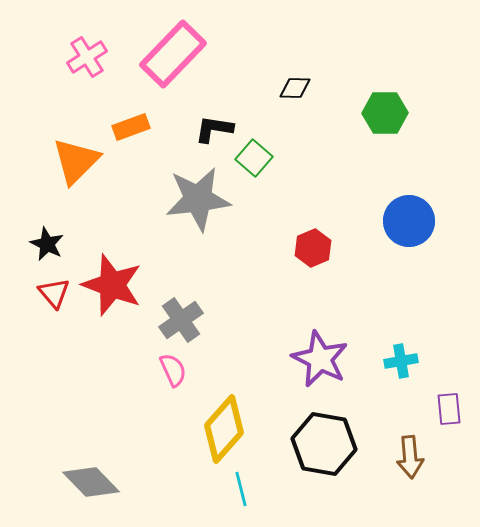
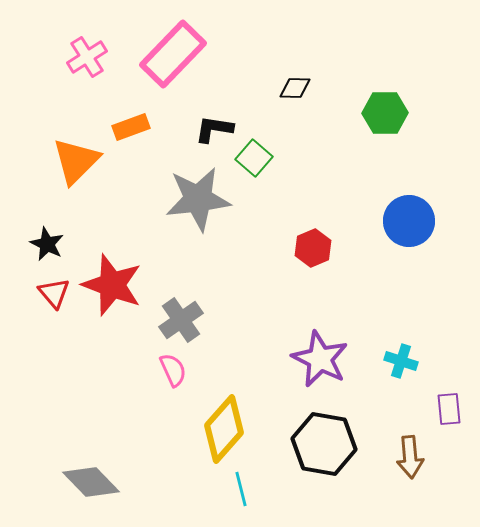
cyan cross: rotated 28 degrees clockwise
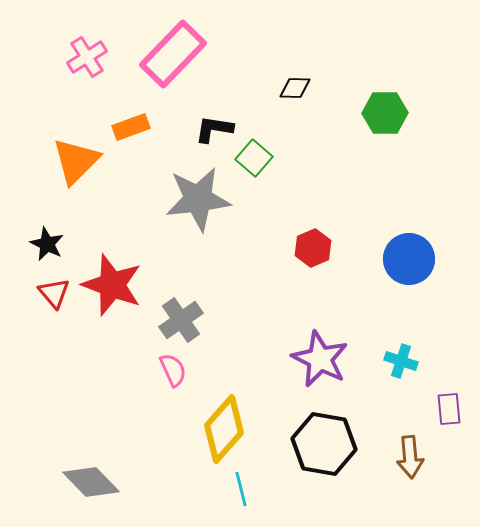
blue circle: moved 38 px down
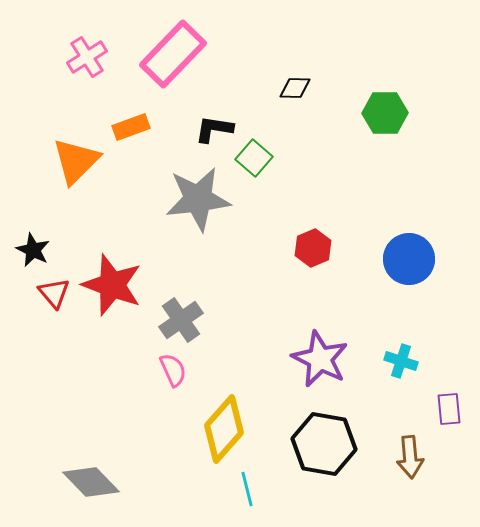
black star: moved 14 px left, 6 px down
cyan line: moved 6 px right
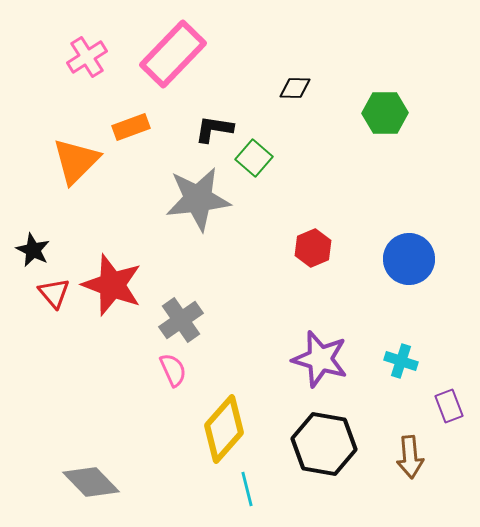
purple star: rotated 10 degrees counterclockwise
purple rectangle: moved 3 px up; rotated 16 degrees counterclockwise
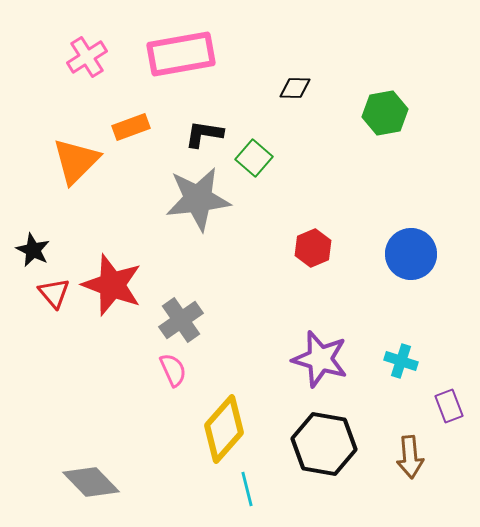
pink rectangle: moved 8 px right; rotated 36 degrees clockwise
green hexagon: rotated 9 degrees counterclockwise
black L-shape: moved 10 px left, 5 px down
blue circle: moved 2 px right, 5 px up
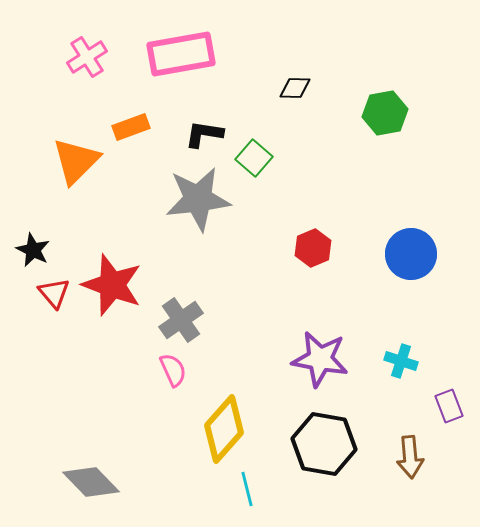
purple star: rotated 6 degrees counterclockwise
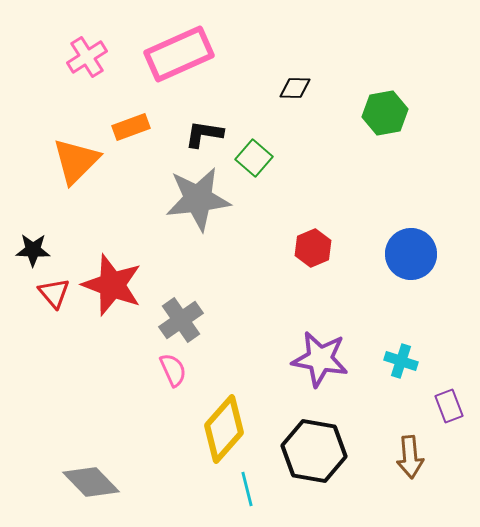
pink rectangle: moved 2 px left; rotated 14 degrees counterclockwise
black star: rotated 24 degrees counterclockwise
black hexagon: moved 10 px left, 7 px down
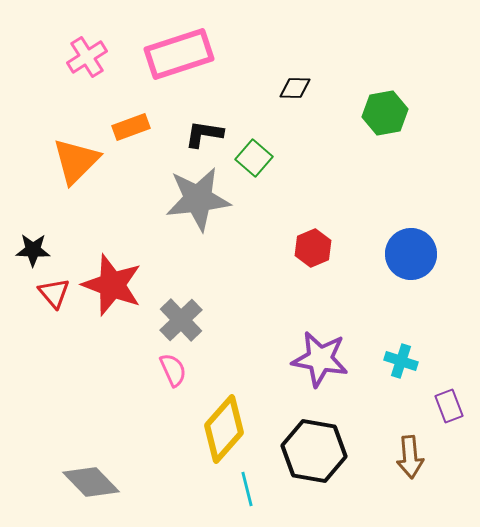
pink rectangle: rotated 6 degrees clockwise
gray cross: rotated 9 degrees counterclockwise
